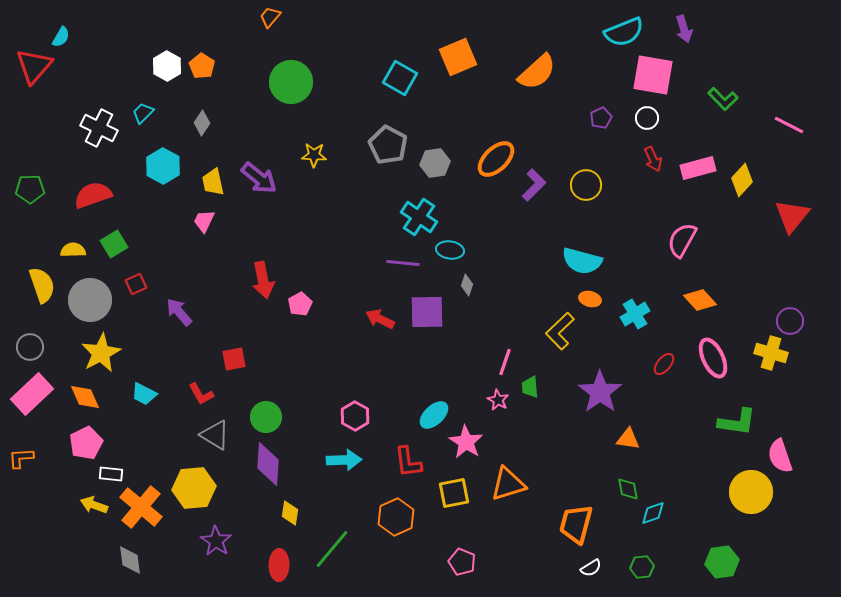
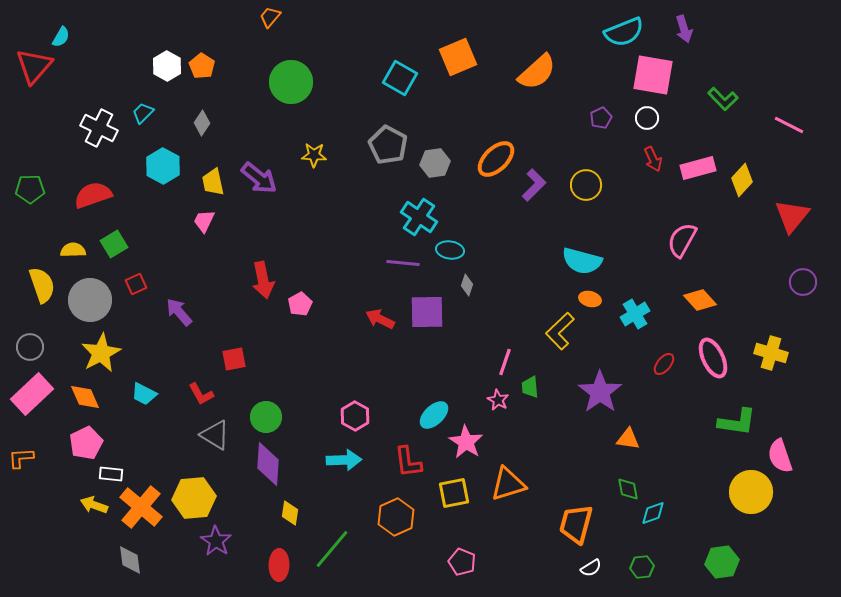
purple circle at (790, 321): moved 13 px right, 39 px up
yellow hexagon at (194, 488): moved 10 px down
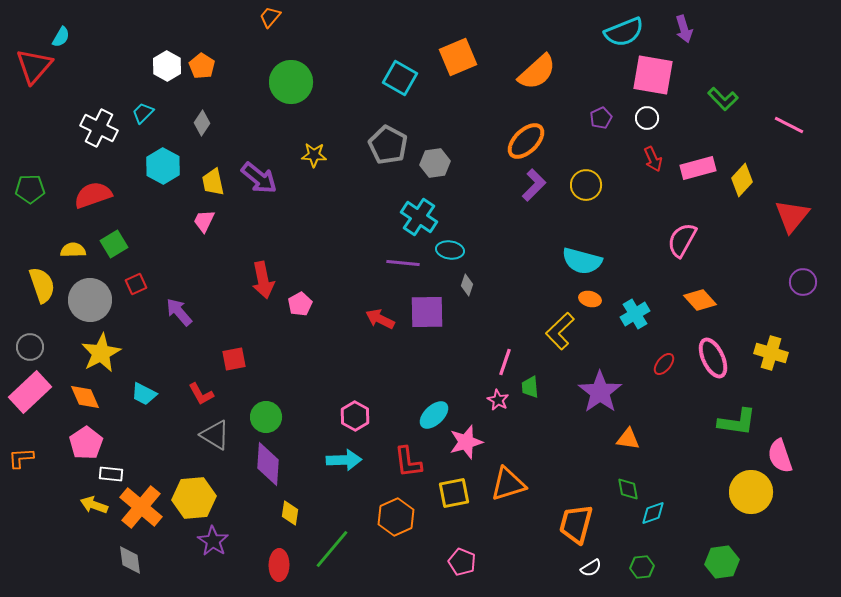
orange ellipse at (496, 159): moved 30 px right, 18 px up
pink rectangle at (32, 394): moved 2 px left, 2 px up
pink star at (466, 442): rotated 24 degrees clockwise
pink pentagon at (86, 443): rotated 8 degrees counterclockwise
purple star at (216, 541): moved 3 px left
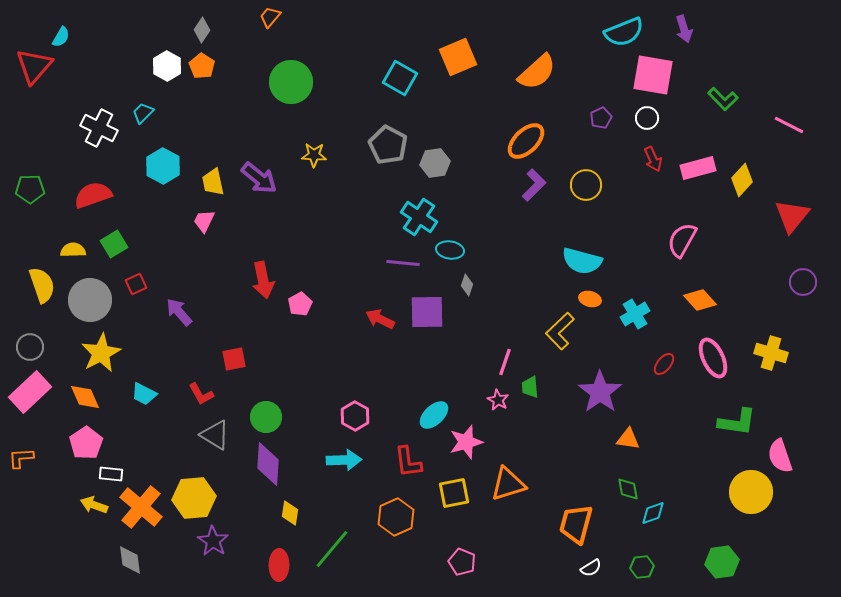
gray diamond at (202, 123): moved 93 px up
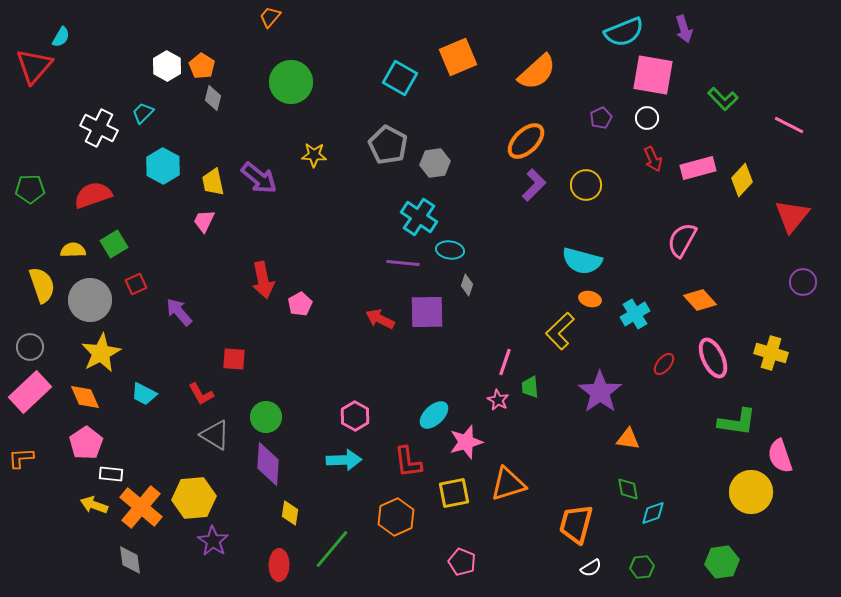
gray diamond at (202, 30): moved 11 px right, 68 px down; rotated 20 degrees counterclockwise
red square at (234, 359): rotated 15 degrees clockwise
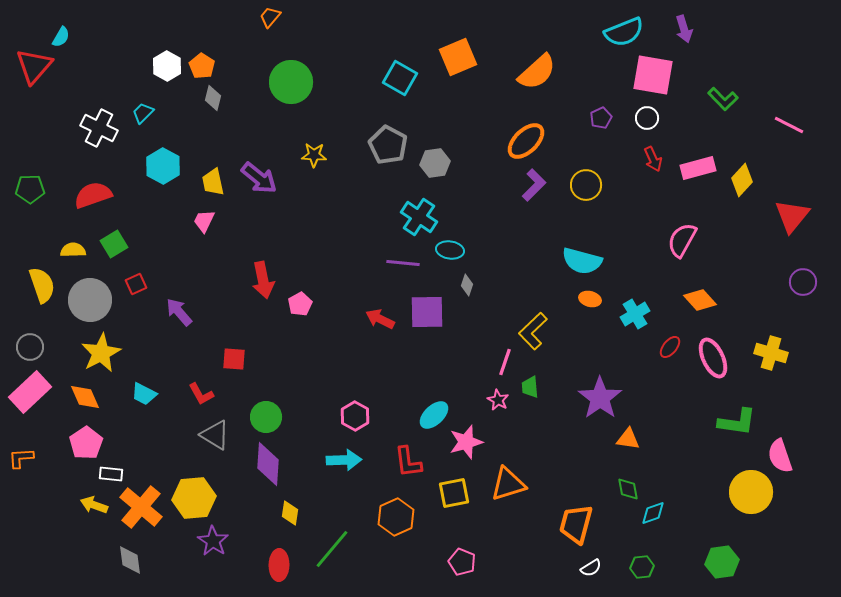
yellow L-shape at (560, 331): moved 27 px left
red ellipse at (664, 364): moved 6 px right, 17 px up
purple star at (600, 392): moved 6 px down
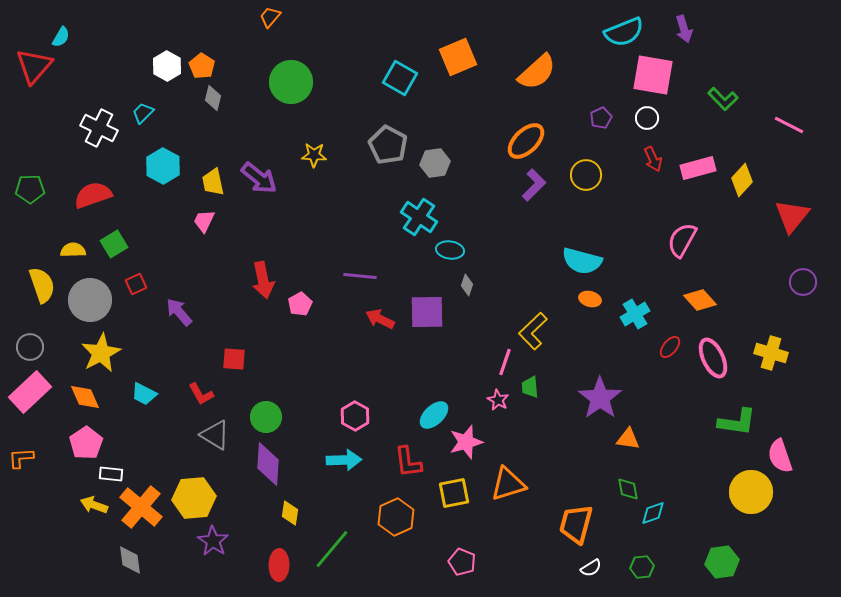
yellow circle at (586, 185): moved 10 px up
purple line at (403, 263): moved 43 px left, 13 px down
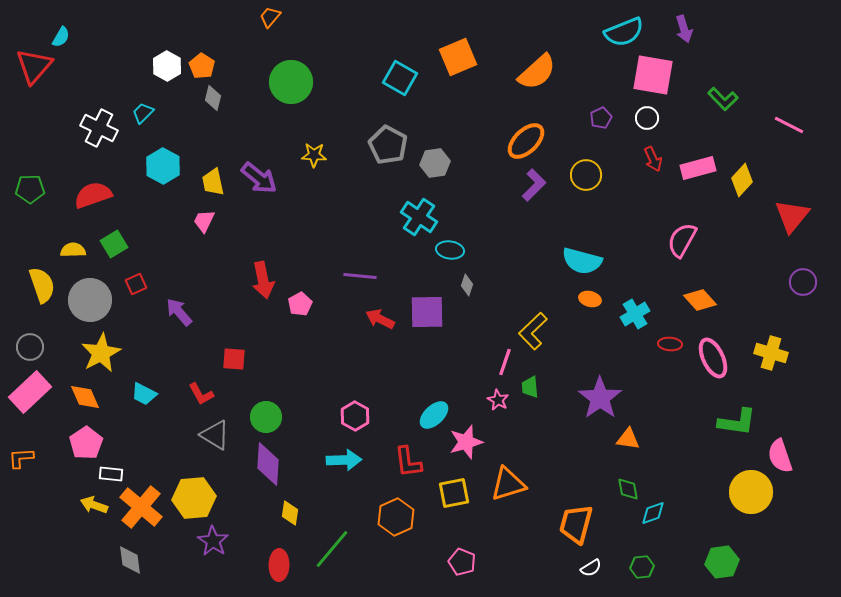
red ellipse at (670, 347): moved 3 px up; rotated 55 degrees clockwise
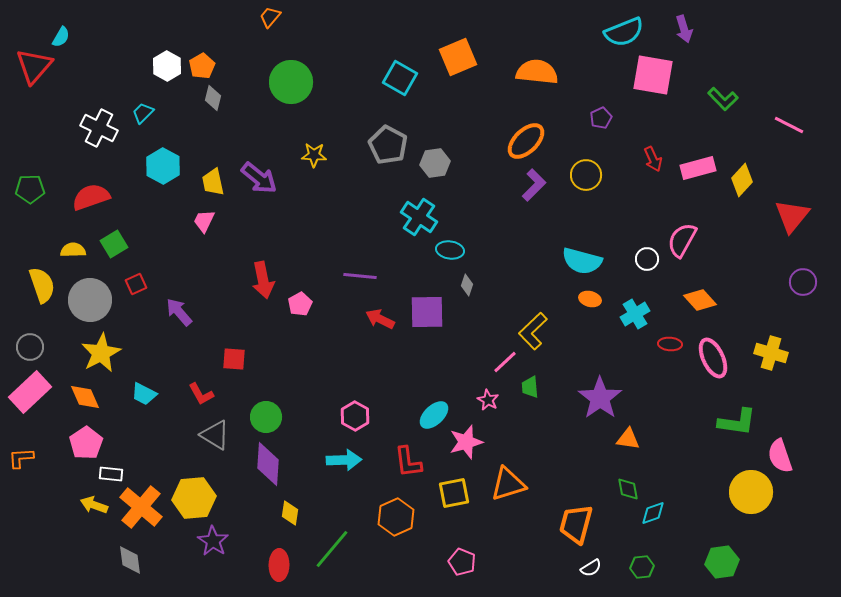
orange pentagon at (202, 66): rotated 10 degrees clockwise
orange semicircle at (537, 72): rotated 132 degrees counterclockwise
white circle at (647, 118): moved 141 px down
red semicircle at (93, 195): moved 2 px left, 2 px down
pink line at (505, 362): rotated 28 degrees clockwise
pink star at (498, 400): moved 10 px left
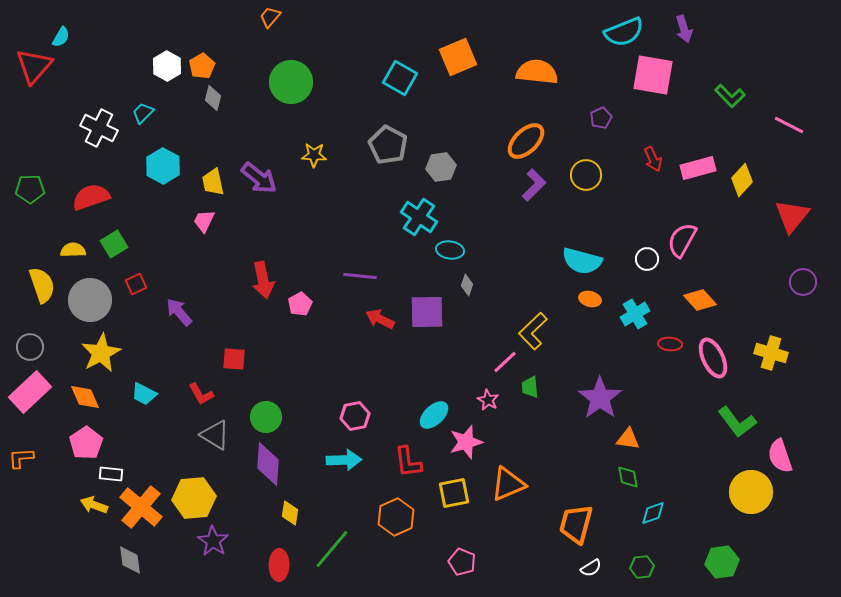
green L-shape at (723, 99): moved 7 px right, 3 px up
gray hexagon at (435, 163): moved 6 px right, 4 px down
pink hexagon at (355, 416): rotated 20 degrees clockwise
green L-shape at (737, 422): rotated 45 degrees clockwise
orange triangle at (508, 484): rotated 6 degrees counterclockwise
green diamond at (628, 489): moved 12 px up
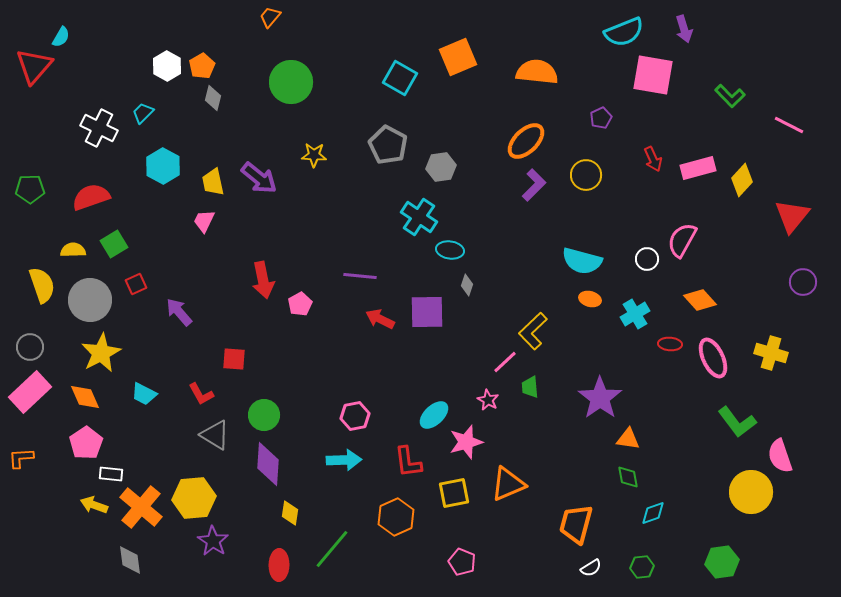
green circle at (266, 417): moved 2 px left, 2 px up
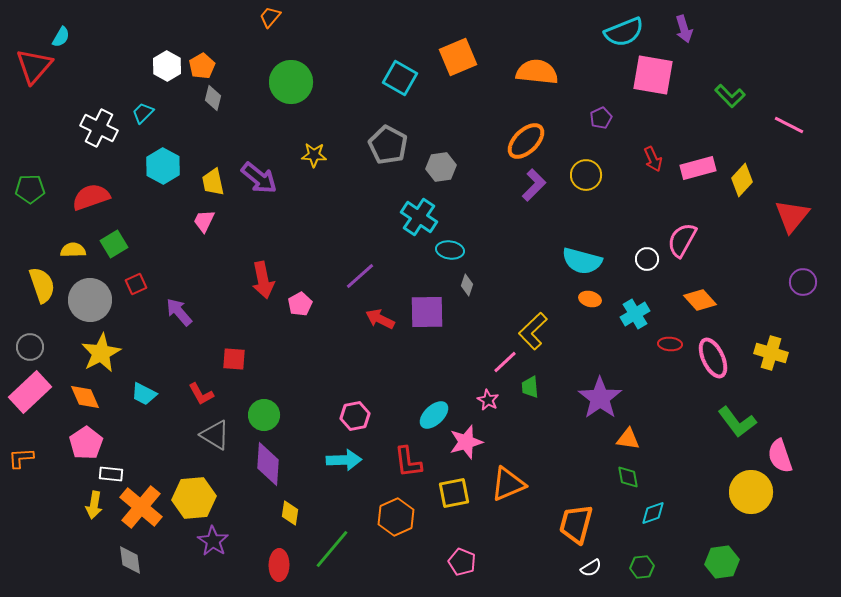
purple line at (360, 276): rotated 48 degrees counterclockwise
yellow arrow at (94, 505): rotated 100 degrees counterclockwise
